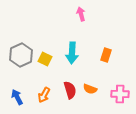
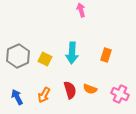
pink arrow: moved 4 px up
gray hexagon: moved 3 px left, 1 px down
pink cross: rotated 24 degrees clockwise
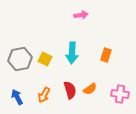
pink arrow: moved 5 px down; rotated 96 degrees clockwise
gray hexagon: moved 2 px right, 3 px down; rotated 15 degrees clockwise
orange semicircle: rotated 56 degrees counterclockwise
pink cross: rotated 18 degrees counterclockwise
